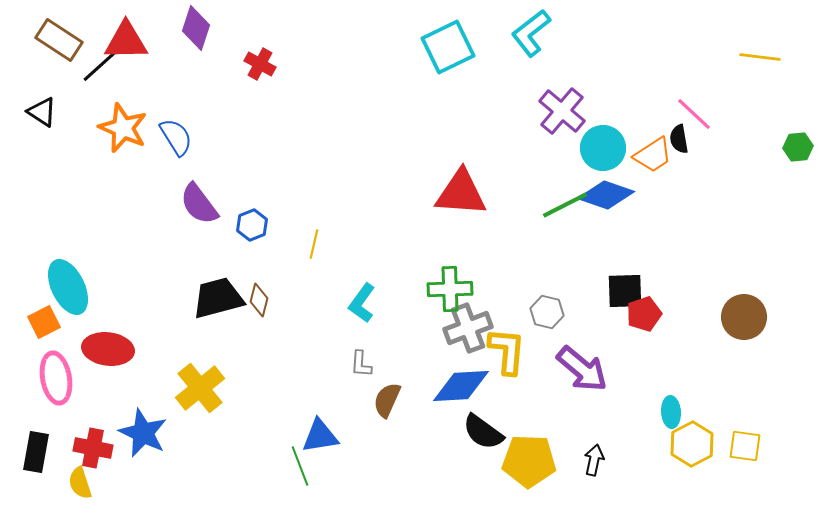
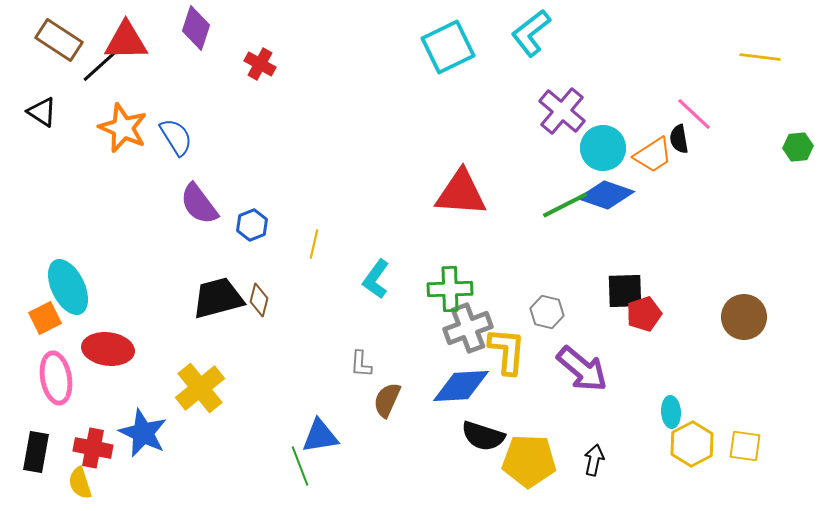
cyan L-shape at (362, 303): moved 14 px right, 24 px up
orange square at (44, 322): moved 1 px right, 4 px up
black semicircle at (483, 432): moved 4 px down; rotated 18 degrees counterclockwise
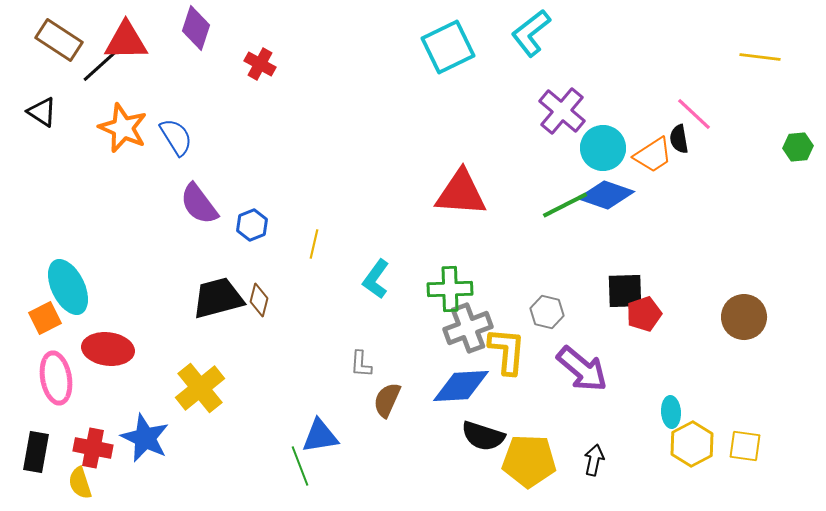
blue star at (143, 433): moved 2 px right, 5 px down
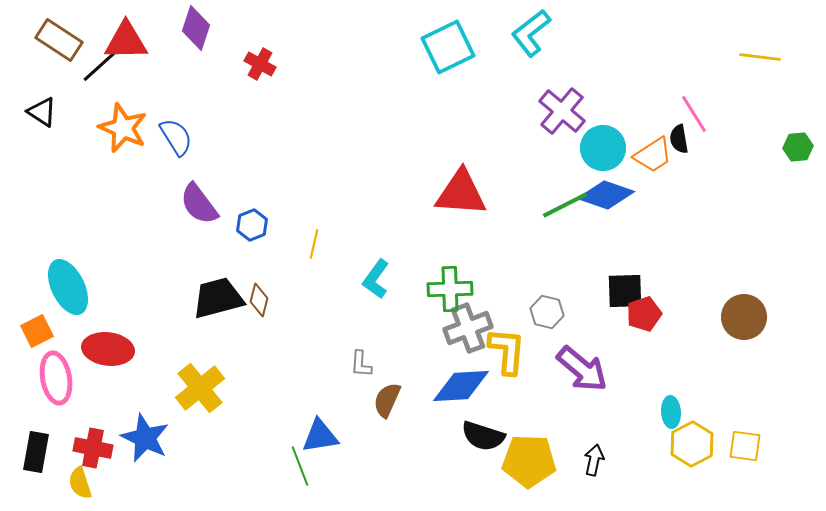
pink line at (694, 114): rotated 15 degrees clockwise
orange square at (45, 318): moved 8 px left, 13 px down
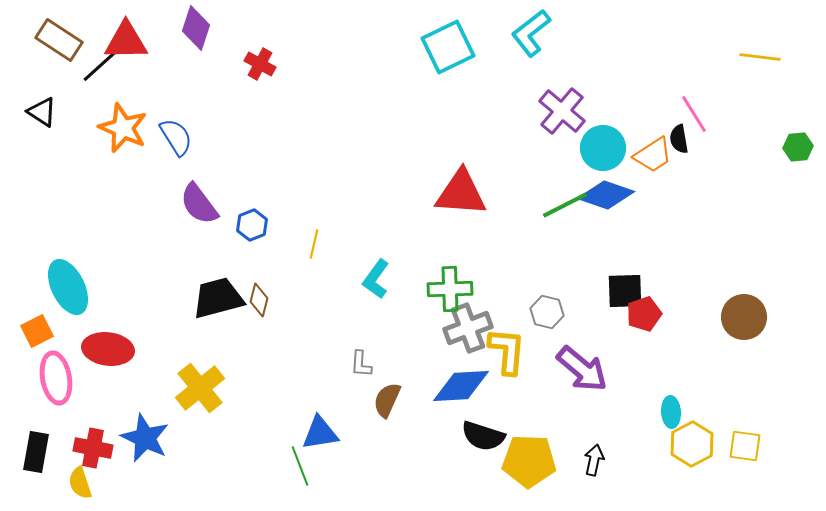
blue triangle at (320, 436): moved 3 px up
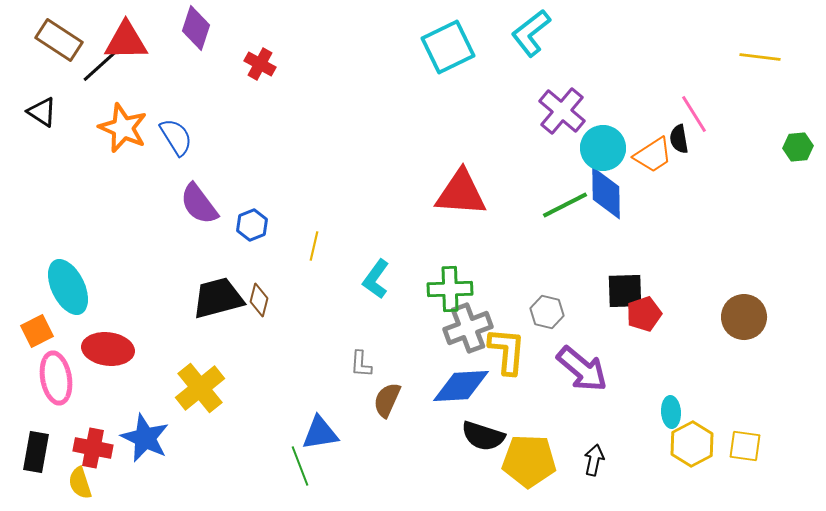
blue diamond at (606, 195): moved 2 px up; rotated 70 degrees clockwise
yellow line at (314, 244): moved 2 px down
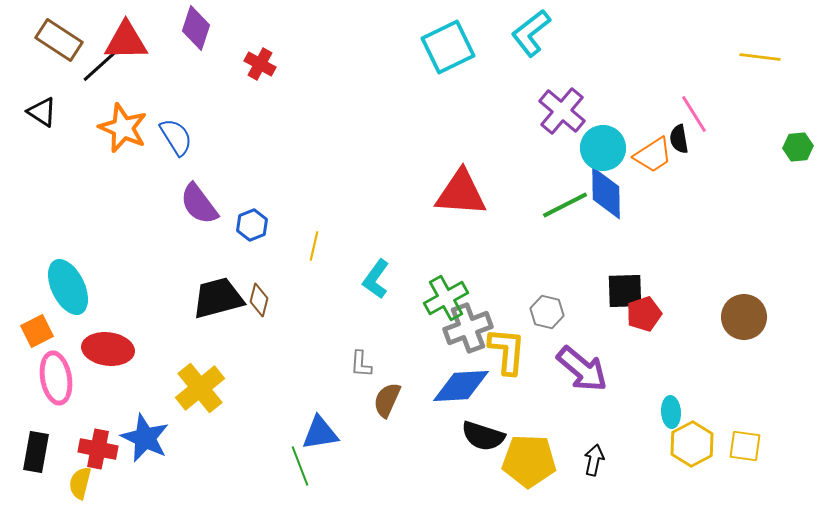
green cross at (450, 289): moved 4 px left, 9 px down; rotated 27 degrees counterclockwise
red cross at (93, 448): moved 5 px right, 1 px down
yellow semicircle at (80, 483): rotated 32 degrees clockwise
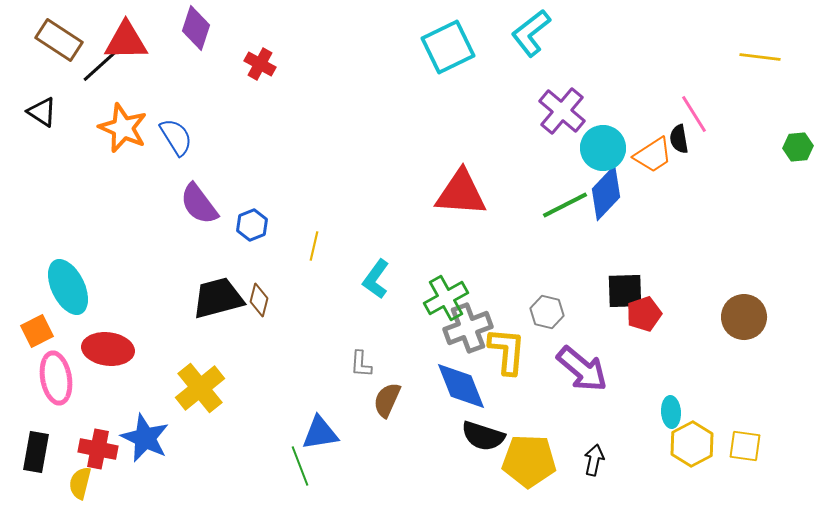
blue diamond at (606, 193): rotated 44 degrees clockwise
blue diamond at (461, 386): rotated 72 degrees clockwise
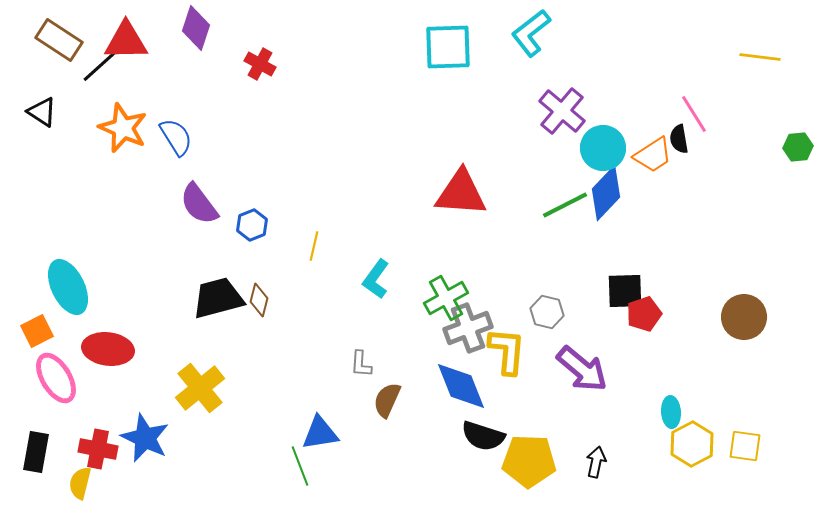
cyan square at (448, 47): rotated 24 degrees clockwise
pink ellipse at (56, 378): rotated 21 degrees counterclockwise
black arrow at (594, 460): moved 2 px right, 2 px down
